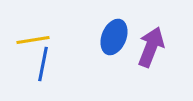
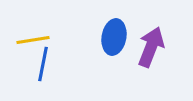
blue ellipse: rotated 12 degrees counterclockwise
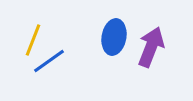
yellow line: rotated 60 degrees counterclockwise
blue line: moved 6 px right, 3 px up; rotated 44 degrees clockwise
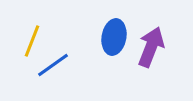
yellow line: moved 1 px left, 1 px down
blue line: moved 4 px right, 4 px down
